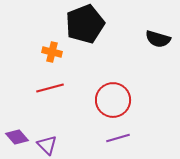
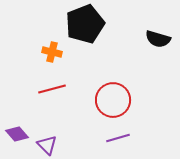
red line: moved 2 px right, 1 px down
purple diamond: moved 3 px up
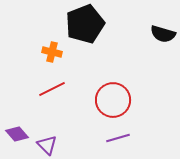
black semicircle: moved 5 px right, 5 px up
red line: rotated 12 degrees counterclockwise
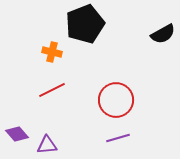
black semicircle: rotated 45 degrees counterclockwise
red line: moved 1 px down
red circle: moved 3 px right
purple triangle: rotated 50 degrees counterclockwise
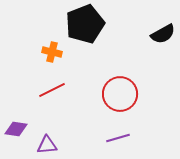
red circle: moved 4 px right, 6 px up
purple diamond: moved 1 px left, 5 px up; rotated 40 degrees counterclockwise
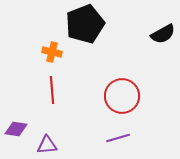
red line: rotated 68 degrees counterclockwise
red circle: moved 2 px right, 2 px down
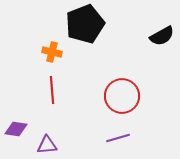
black semicircle: moved 1 px left, 2 px down
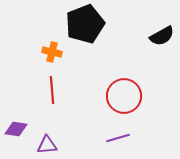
red circle: moved 2 px right
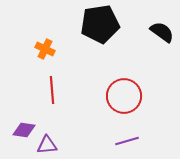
black pentagon: moved 15 px right; rotated 12 degrees clockwise
black semicircle: moved 4 px up; rotated 115 degrees counterclockwise
orange cross: moved 7 px left, 3 px up; rotated 12 degrees clockwise
purple diamond: moved 8 px right, 1 px down
purple line: moved 9 px right, 3 px down
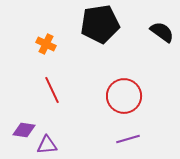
orange cross: moved 1 px right, 5 px up
red line: rotated 20 degrees counterclockwise
purple line: moved 1 px right, 2 px up
